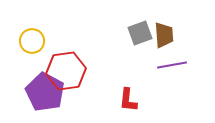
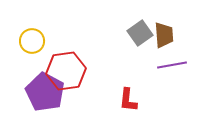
gray square: rotated 15 degrees counterclockwise
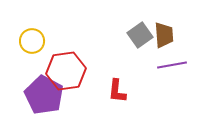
gray square: moved 2 px down
purple pentagon: moved 1 px left, 3 px down
red L-shape: moved 11 px left, 9 px up
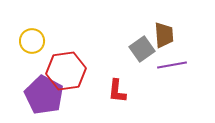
gray square: moved 2 px right, 14 px down
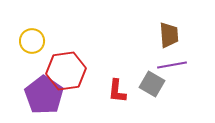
brown trapezoid: moved 5 px right
gray square: moved 10 px right, 35 px down; rotated 25 degrees counterclockwise
purple pentagon: rotated 6 degrees clockwise
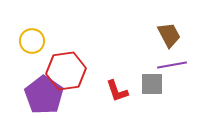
brown trapezoid: rotated 24 degrees counterclockwise
gray square: rotated 30 degrees counterclockwise
red L-shape: rotated 25 degrees counterclockwise
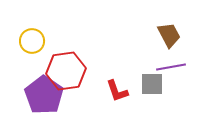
purple line: moved 1 px left, 2 px down
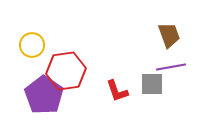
brown trapezoid: rotated 8 degrees clockwise
yellow circle: moved 4 px down
